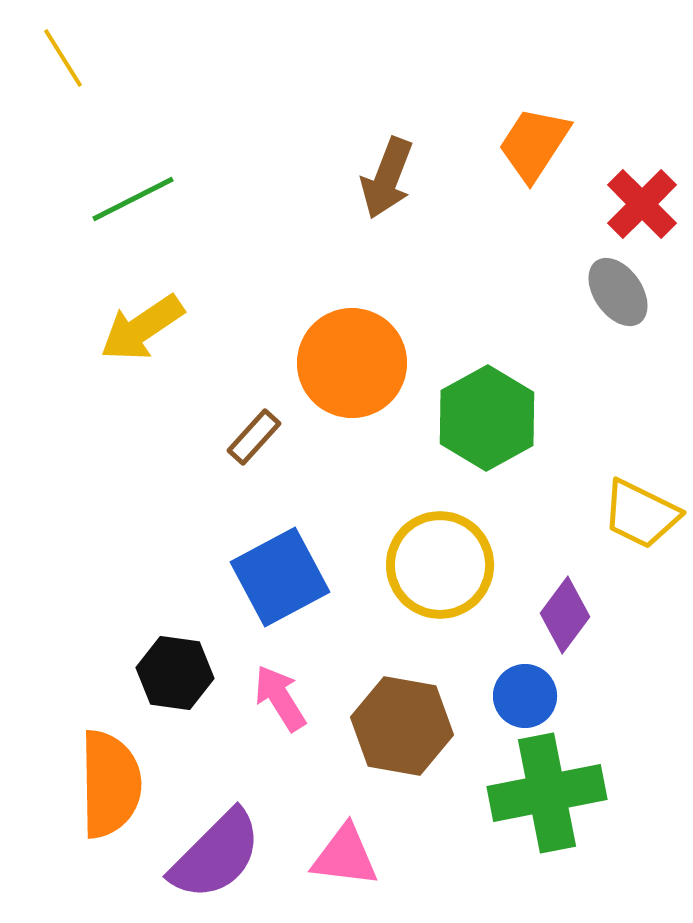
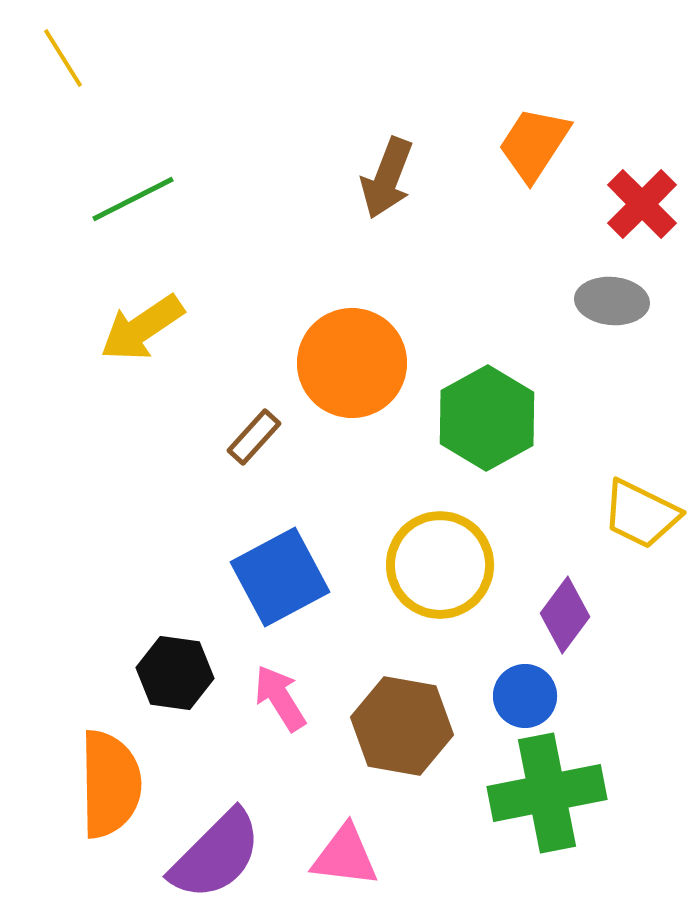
gray ellipse: moved 6 px left, 9 px down; rotated 50 degrees counterclockwise
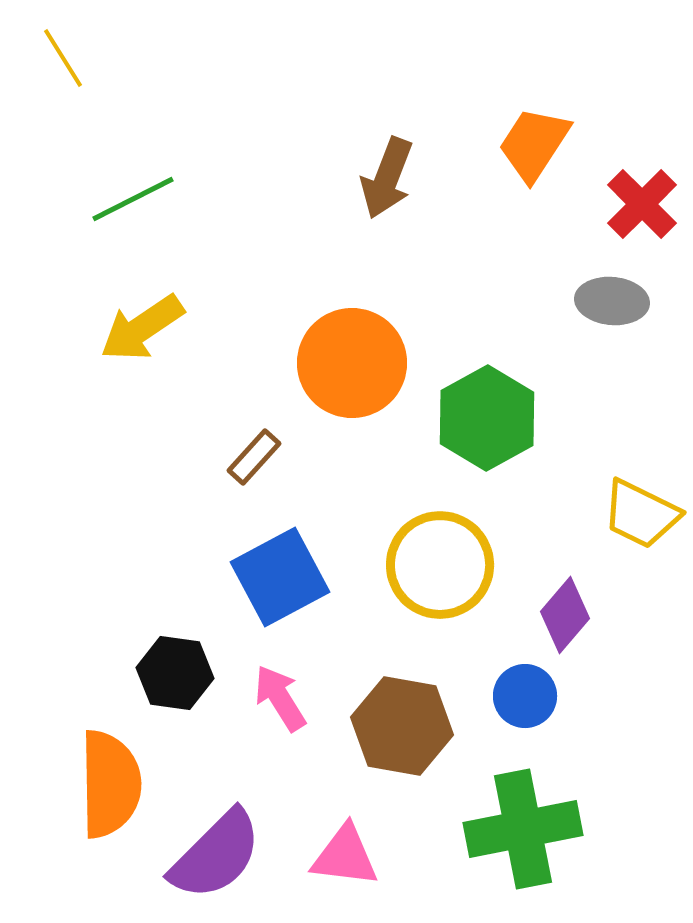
brown rectangle: moved 20 px down
purple diamond: rotated 4 degrees clockwise
green cross: moved 24 px left, 36 px down
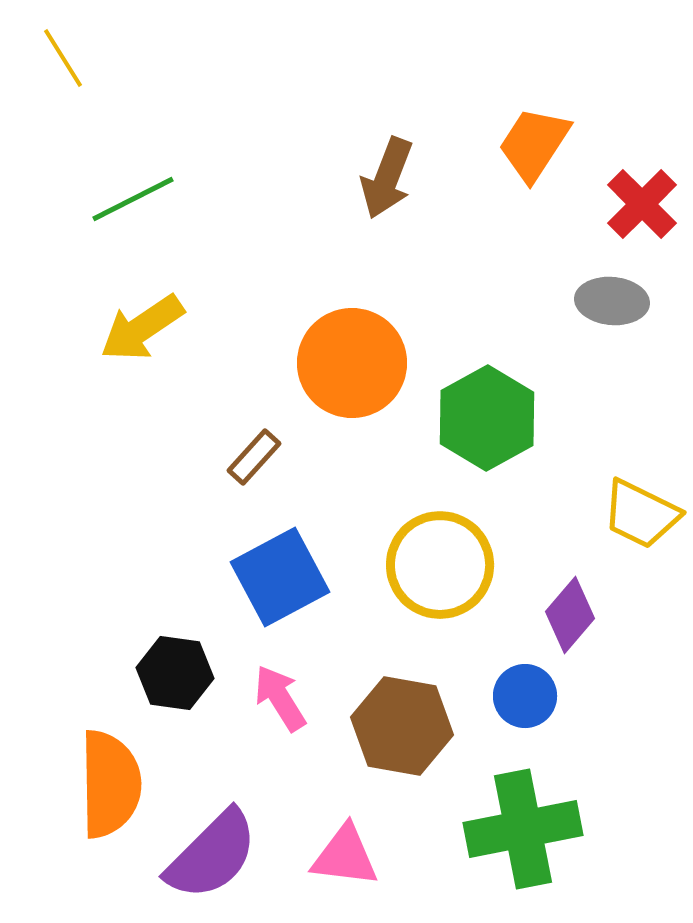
purple diamond: moved 5 px right
purple semicircle: moved 4 px left
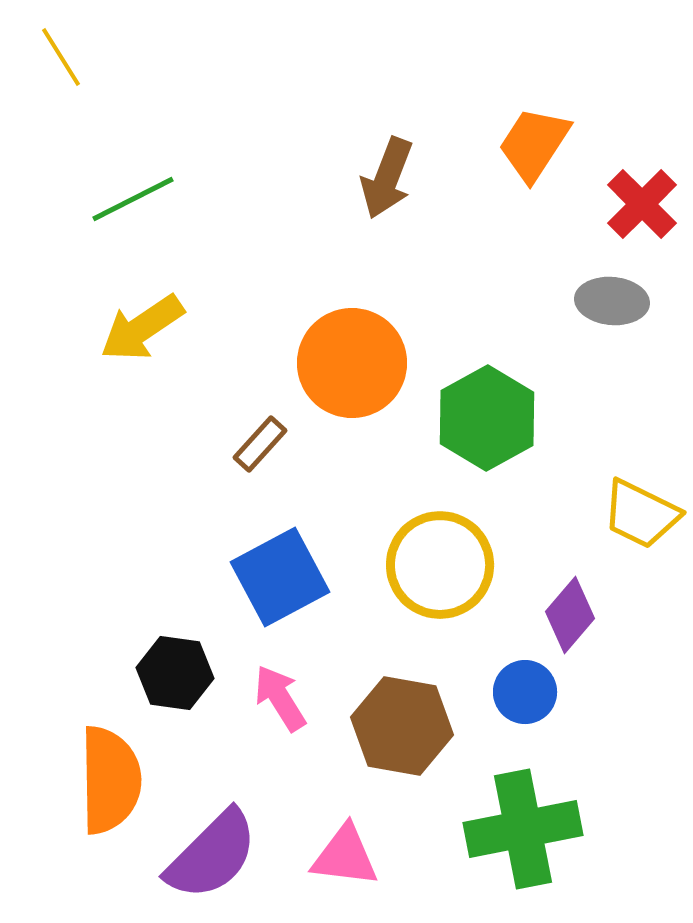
yellow line: moved 2 px left, 1 px up
brown rectangle: moved 6 px right, 13 px up
blue circle: moved 4 px up
orange semicircle: moved 4 px up
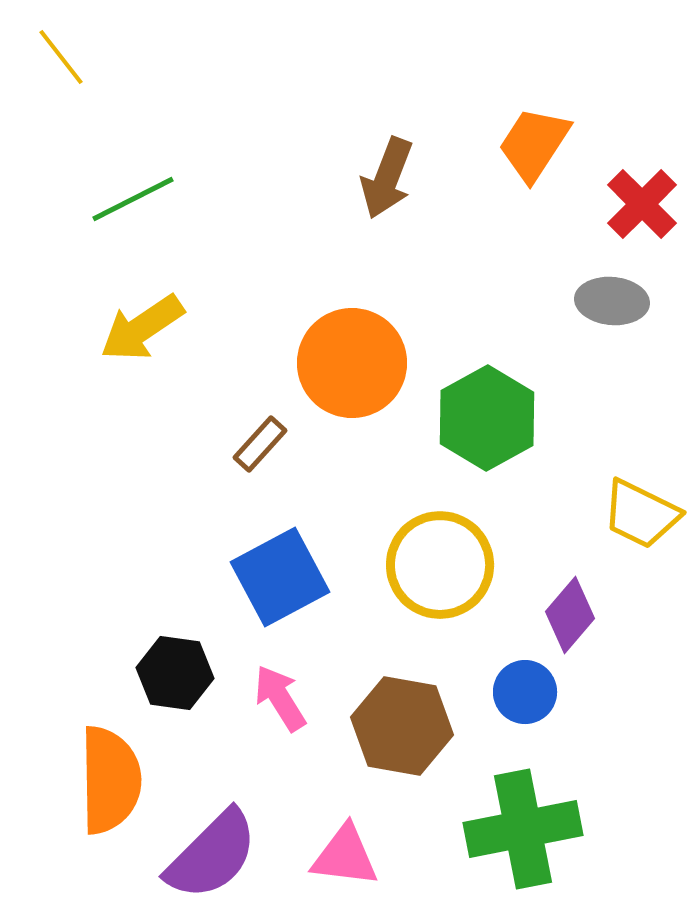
yellow line: rotated 6 degrees counterclockwise
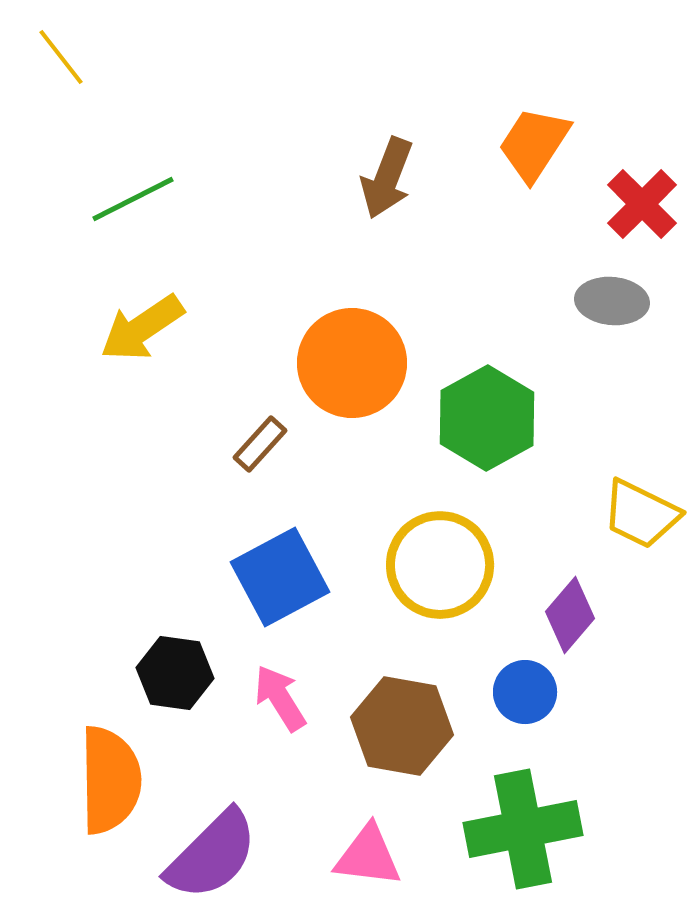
pink triangle: moved 23 px right
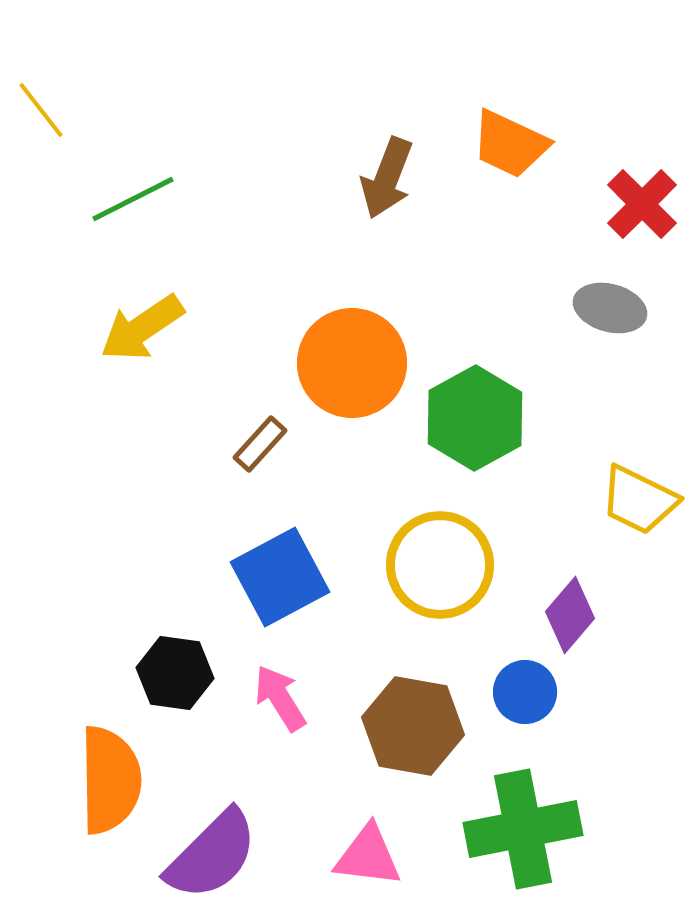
yellow line: moved 20 px left, 53 px down
orange trapezoid: moved 24 px left; rotated 98 degrees counterclockwise
gray ellipse: moved 2 px left, 7 px down; rotated 10 degrees clockwise
green hexagon: moved 12 px left
yellow trapezoid: moved 2 px left, 14 px up
brown hexagon: moved 11 px right
